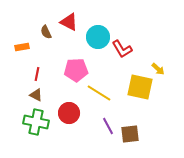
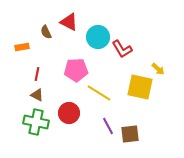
brown triangle: moved 1 px right
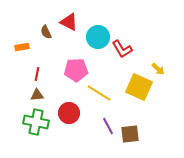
yellow square: moved 1 px left; rotated 12 degrees clockwise
brown triangle: rotated 32 degrees counterclockwise
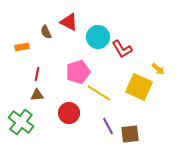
pink pentagon: moved 2 px right, 2 px down; rotated 15 degrees counterclockwise
green cross: moved 15 px left; rotated 25 degrees clockwise
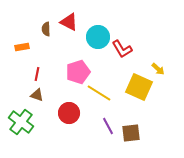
brown semicircle: moved 3 px up; rotated 24 degrees clockwise
brown triangle: rotated 24 degrees clockwise
brown square: moved 1 px right, 1 px up
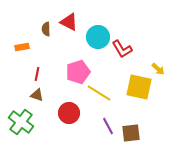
yellow square: rotated 12 degrees counterclockwise
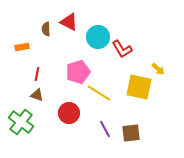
purple line: moved 3 px left, 3 px down
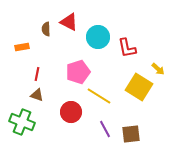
red L-shape: moved 5 px right, 1 px up; rotated 20 degrees clockwise
yellow square: rotated 20 degrees clockwise
yellow line: moved 3 px down
red circle: moved 2 px right, 1 px up
green cross: moved 1 px right; rotated 15 degrees counterclockwise
brown square: moved 1 px down
